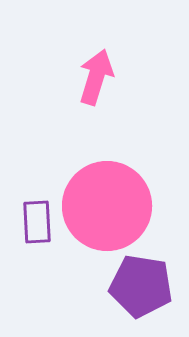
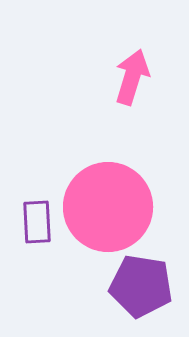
pink arrow: moved 36 px right
pink circle: moved 1 px right, 1 px down
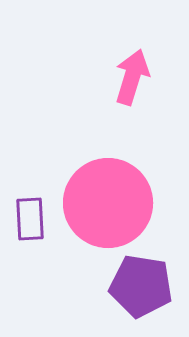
pink circle: moved 4 px up
purple rectangle: moved 7 px left, 3 px up
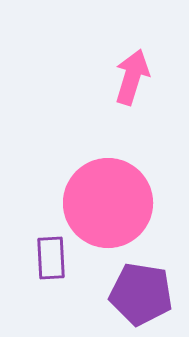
purple rectangle: moved 21 px right, 39 px down
purple pentagon: moved 8 px down
